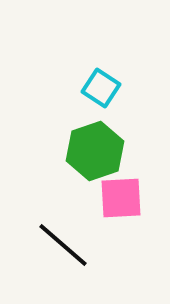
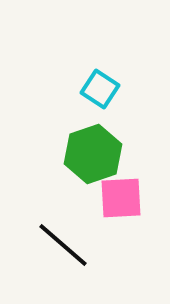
cyan square: moved 1 px left, 1 px down
green hexagon: moved 2 px left, 3 px down
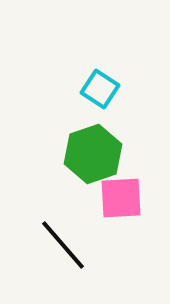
black line: rotated 8 degrees clockwise
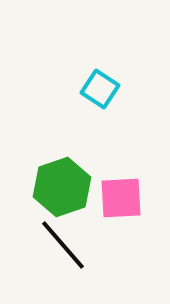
green hexagon: moved 31 px left, 33 px down
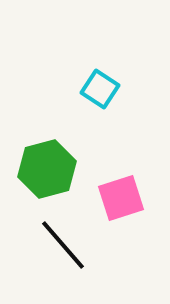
green hexagon: moved 15 px left, 18 px up; rotated 4 degrees clockwise
pink square: rotated 15 degrees counterclockwise
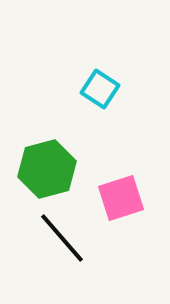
black line: moved 1 px left, 7 px up
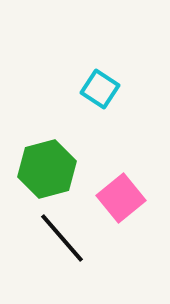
pink square: rotated 21 degrees counterclockwise
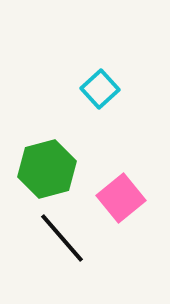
cyan square: rotated 15 degrees clockwise
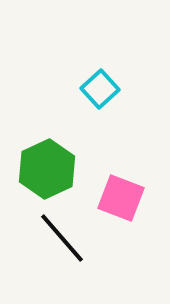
green hexagon: rotated 10 degrees counterclockwise
pink square: rotated 30 degrees counterclockwise
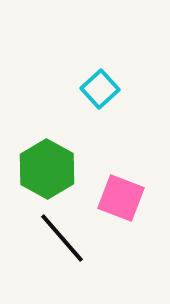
green hexagon: rotated 6 degrees counterclockwise
